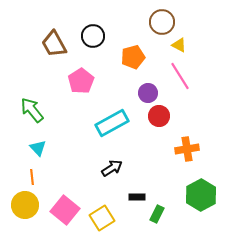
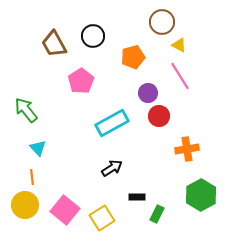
green arrow: moved 6 px left
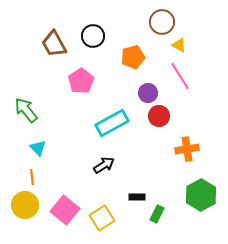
black arrow: moved 8 px left, 3 px up
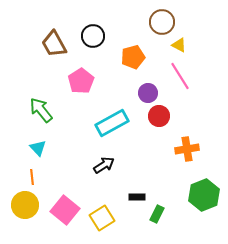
green arrow: moved 15 px right
green hexagon: moved 3 px right; rotated 8 degrees clockwise
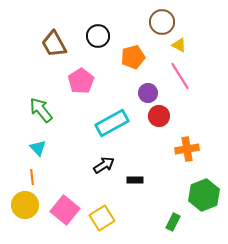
black circle: moved 5 px right
black rectangle: moved 2 px left, 17 px up
green rectangle: moved 16 px right, 8 px down
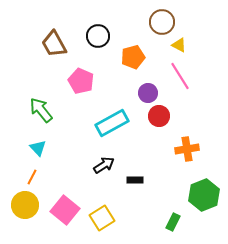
pink pentagon: rotated 15 degrees counterclockwise
orange line: rotated 35 degrees clockwise
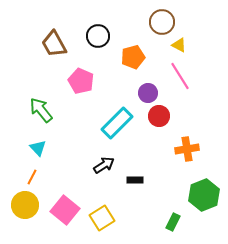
cyan rectangle: moved 5 px right; rotated 16 degrees counterclockwise
